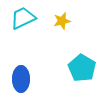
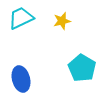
cyan trapezoid: moved 2 px left
blue ellipse: rotated 15 degrees counterclockwise
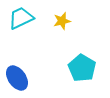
blue ellipse: moved 4 px left, 1 px up; rotated 20 degrees counterclockwise
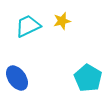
cyan trapezoid: moved 7 px right, 8 px down
cyan pentagon: moved 6 px right, 10 px down
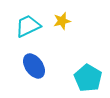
blue ellipse: moved 17 px right, 12 px up
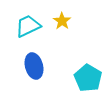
yellow star: rotated 24 degrees counterclockwise
blue ellipse: rotated 20 degrees clockwise
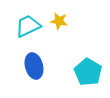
yellow star: moved 3 px left; rotated 24 degrees counterclockwise
cyan pentagon: moved 6 px up
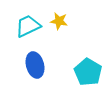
blue ellipse: moved 1 px right, 1 px up
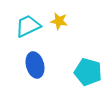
cyan pentagon: rotated 16 degrees counterclockwise
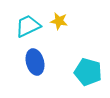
blue ellipse: moved 3 px up
